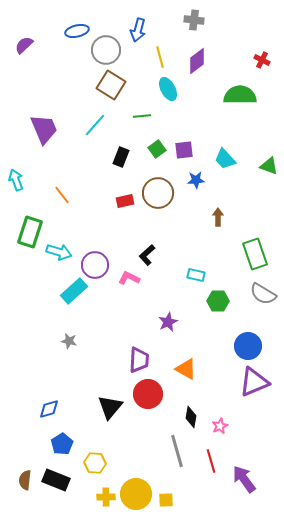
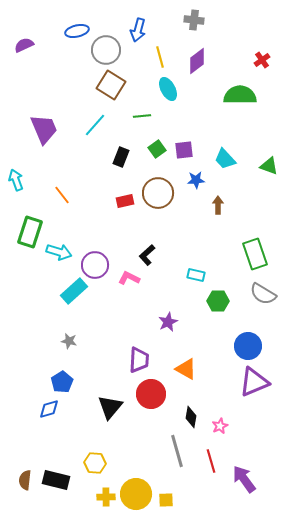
purple semicircle at (24, 45): rotated 18 degrees clockwise
red cross at (262, 60): rotated 28 degrees clockwise
brown arrow at (218, 217): moved 12 px up
red circle at (148, 394): moved 3 px right
blue pentagon at (62, 444): moved 62 px up
black rectangle at (56, 480): rotated 8 degrees counterclockwise
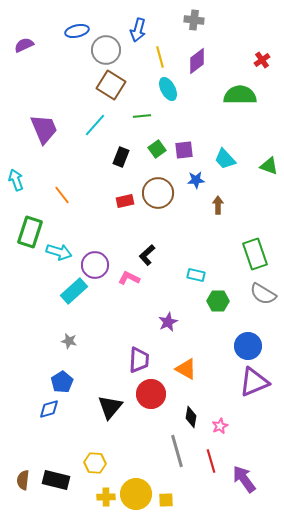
brown semicircle at (25, 480): moved 2 px left
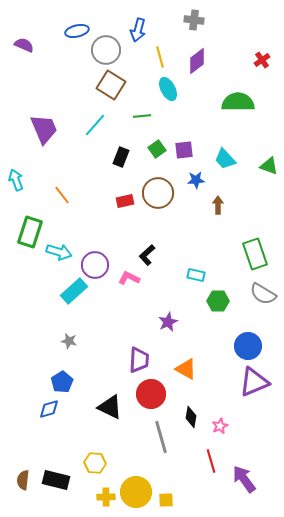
purple semicircle at (24, 45): rotated 48 degrees clockwise
green semicircle at (240, 95): moved 2 px left, 7 px down
black triangle at (110, 407): rotated 44 degrees counterclockwise
gray line at (177, 451): moved 16 px left, 14 px up
yellow circle at (136, 494): moved 2 px up
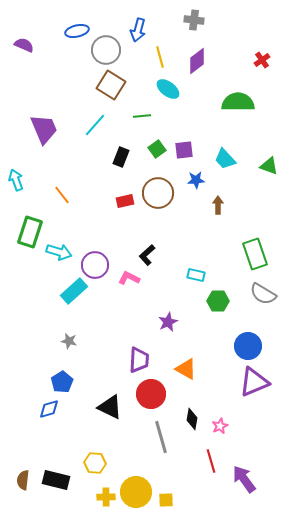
cyan ellipse at (168, 89): rotated 25 degrees counterclockwise
black diamond at (191, 417): moved 1 px right, 2 px down
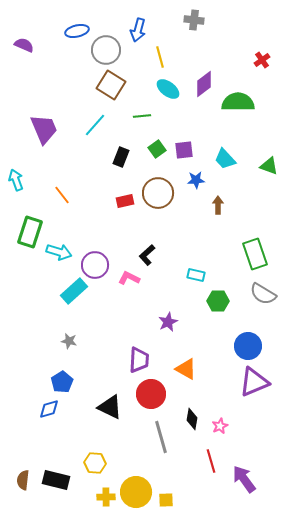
purple diamond at (197, 61): moved 7 px right, 23 px down
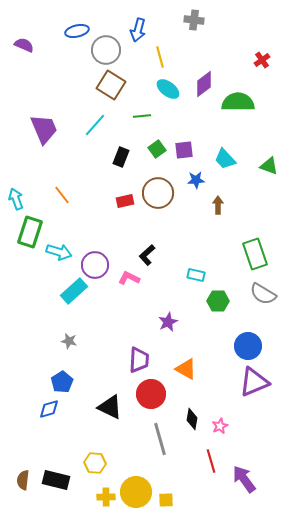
cyan arrow at (16, 180): moved 19 px down
gray line at (161, 437): moved 1 px left, 2 px down
